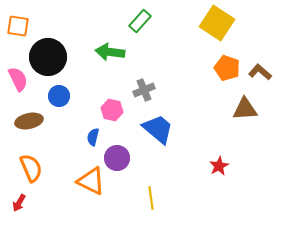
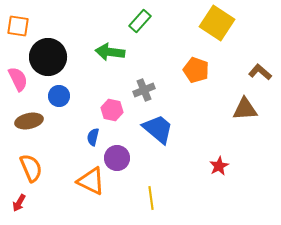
orange pentagon: moved 31 px left, 2 px down
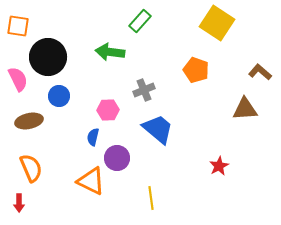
pink hexagon: moved 4 px left; rotated 15 degrees counterclockwise
red arrow: rotated 30 degrees counterclockwise
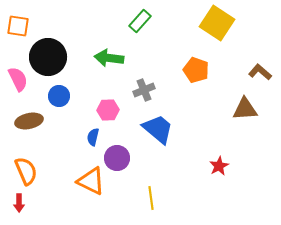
green arrow: moved 1 px left, 6 px down
orange semicircle: moved 5 px left, 3 px down
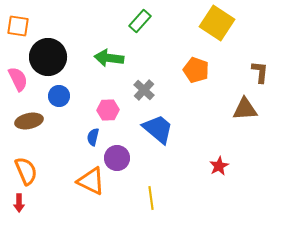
brown L-shape: rotated 55 degrees clockwise
gray cross: rotated 25 degrees counterclockwise
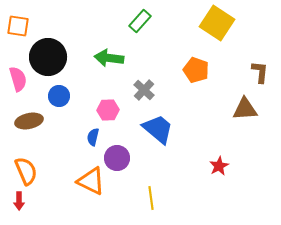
pink semicircle: rotated 10 degrees clockwise
red arrow: moved 2 px up
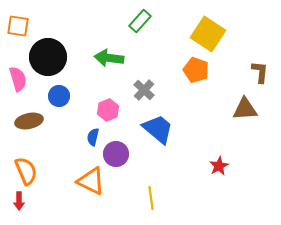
yellow square: moved 9 px left, 11 px down
pink hexagon: rotated 20 degrees counterclockwise
purple circle: moved 1 px left, 4 px up
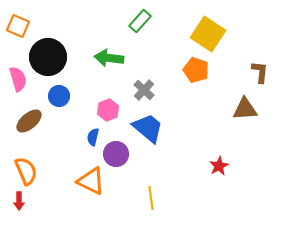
orange square: rotated 15 degrees clockwise
brown ellipse: rotated 28 degrees counterclockwise
blue trapezoid: moved 10 px left, 1 px up
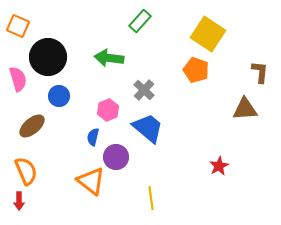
brown ellipse: moved 3 px right, 5 px down
purple circle: moved 3 px down
orange triangle: rotated 12 degrees clockwise
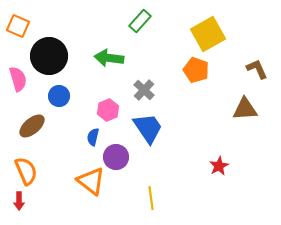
yellow square: rotated 28 degrees clockwise
black circle: moved 1 px right, 1 px up
brown L-shape: moved 3 px left, 3 px up; rotated 30 degrees counterclockwise
blue trapezoid: rotated 16 degrees clockwise
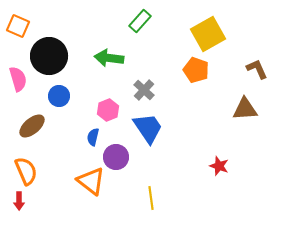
red star: rotated 24 degrees counterclockwise
